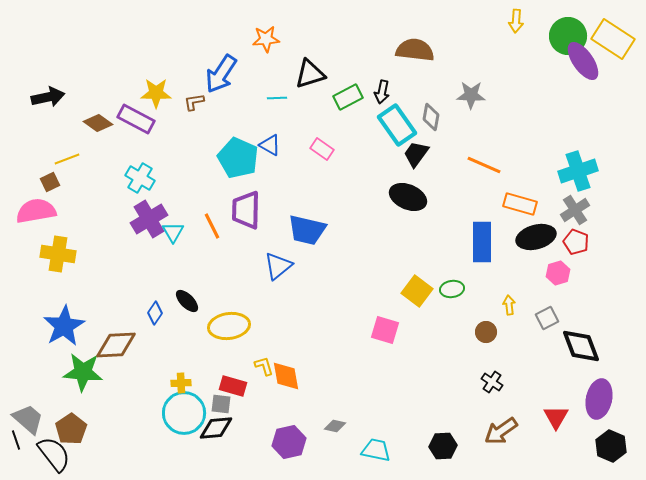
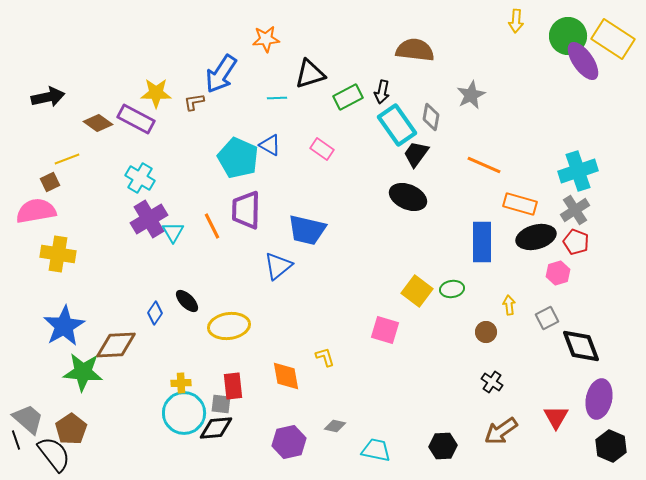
gray star at (471, 95): rotated 28 degrees counterclockwise
yellow L-shape at (264, 366): moved 61 px right, 9 px up
red rectangle at (233, 386): rotated 68 degrees clockwise
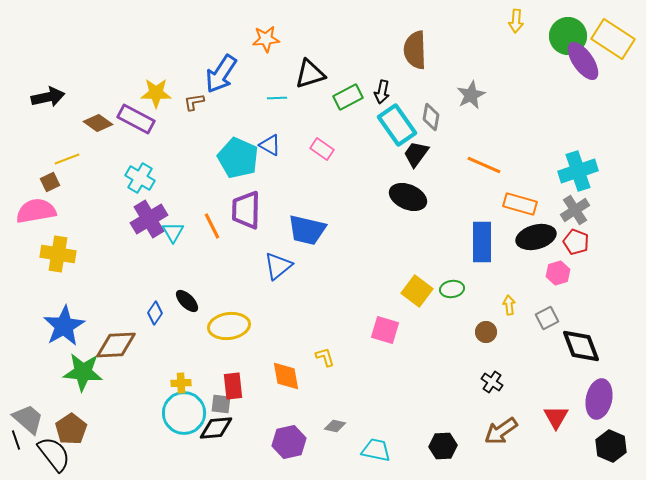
brown semicircle at (415, 50): rotated 99 degrees counterclockwise
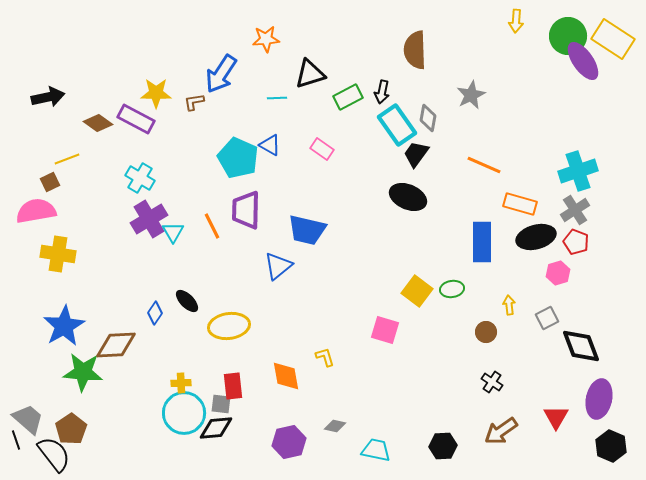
gray diamond at (431, 117): moved 3 px left, 1 px down
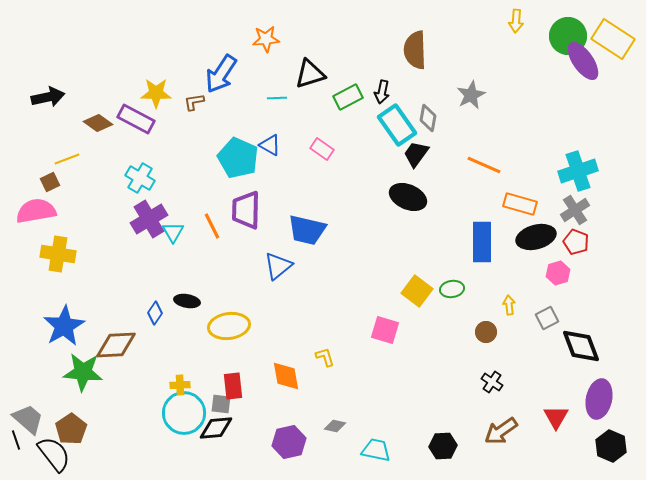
black ellipse at (187, 301): rotated 35 degrees counterclockwise
yellow cross at (181, 383): moved 1 px left, 2 px down
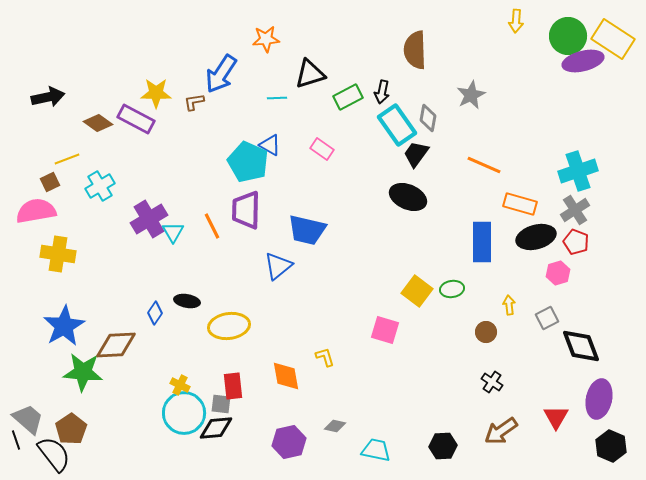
purple ellipse at (583, 61): rotated 69 degrees counterclockwise
cyan pentagon at (238, 158): moved 10 px right, 4 px down
cyan cross at (140, 178): moved 40 px left, 8 px down; rotated 28 degrees clockwise
yellow cross at (180, 385): rotated 30 degrees clockwise
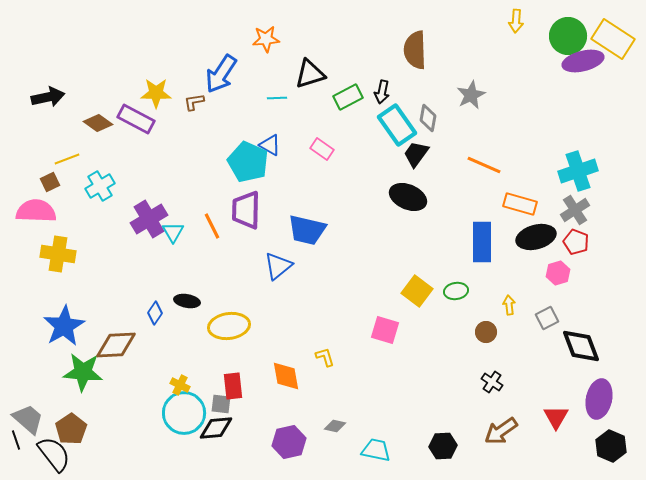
pink semicircle at (36, 211): rotated 12 degrees clockwise
green ellipse at (452, 289): moved 4 px right, 2 px down
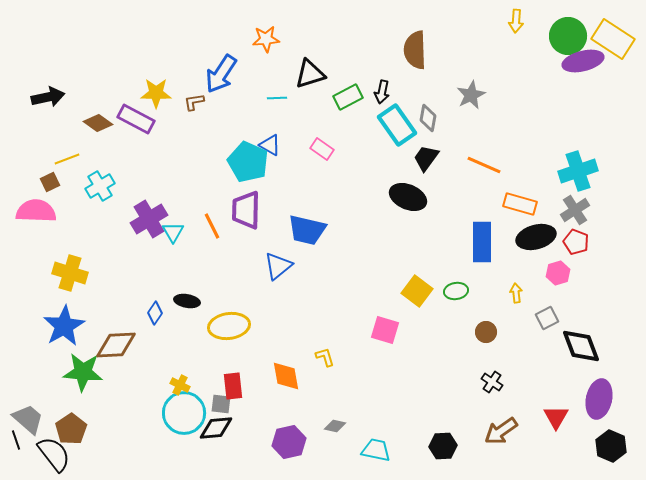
black trapezoid at (416, 154): moved 10 px right, 4 px down
yellow cross at (58, 254): moved 12 px right, 19 px down; rotated 8 degrees clockwise
yellow arrow at (509, 305): moved 7 px right, 12 px up
